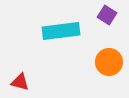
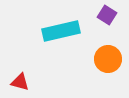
cyan rectangle: rotated 6 degrees counterclockwise
orange circle: moved 1 px left, 3 px up
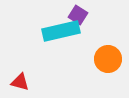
purple square: moved 29 px left
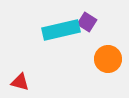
purple square: moved 9 px right, 7 px down
cyan rectangle: moved 1 px up
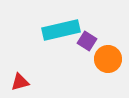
purple square: moved 19 px down
red triangle: rotated 30 degrees counterclockwise
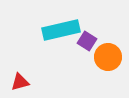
orange circle: moved 2 px up
